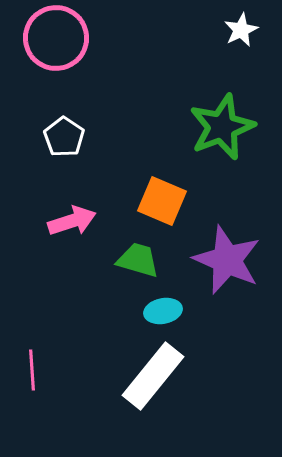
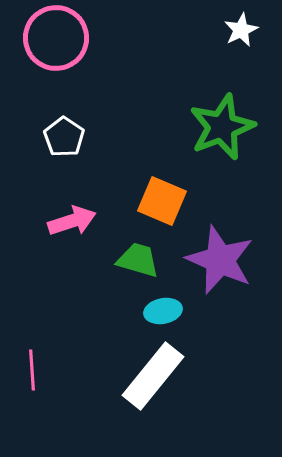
purple star: moved 7 px left
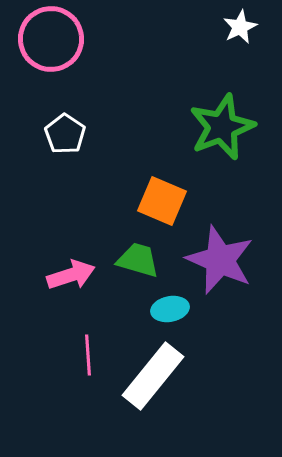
white star: moved 1 px left, 3 px up
pink circle: moved 5 px left, 1 px down
white pentagon: moved 1 px right, 3 px up
pink arrow: moved 1 px left, 54 px down
cyan ellipse: moved 7 px right, 2 px up
pink line: moved 56 px right, 15 px up
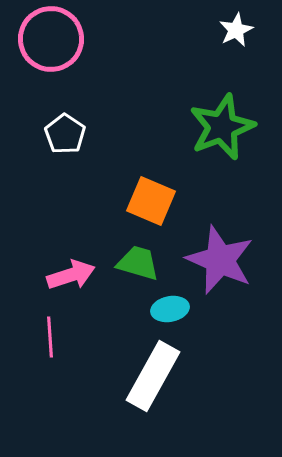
white star: moved 4 px left, 3 px down
orange square: moved 11 px left
green trapezoid: moved 3 px down
pink line: moved 38 px left, 18 px up
white rectangle: rotated 10 degrees counterclockwise
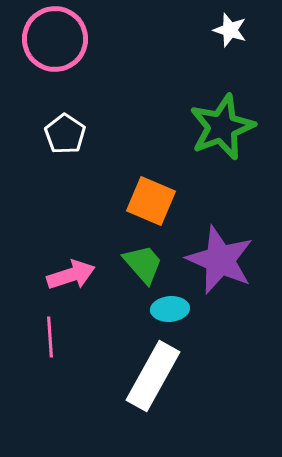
white star: moved 6 px left; rotated 28 degrees counterclockwise
pink circle: moved 4 px right
green trapezoid: moved 5 px right, 1 px down; rotated 33 degrees clockwise
cyan ellipse: rotated 6 degrees clockwise
